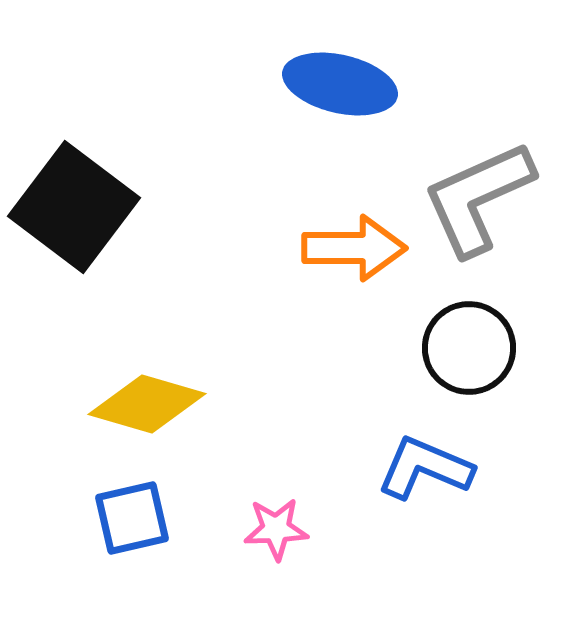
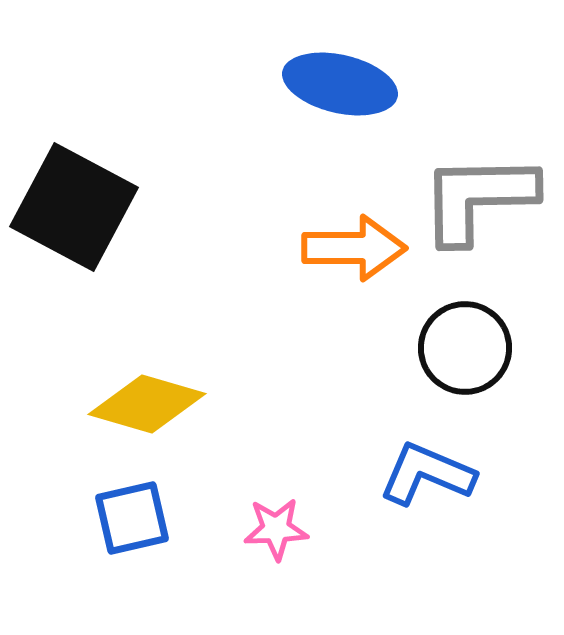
gray L-shape: rotated 23 degrees clockwise
black square: rotated 9 degrees counterclockwise
black circle: moved 4 px left
blue L-shape: moved 2 px right, 6 px down
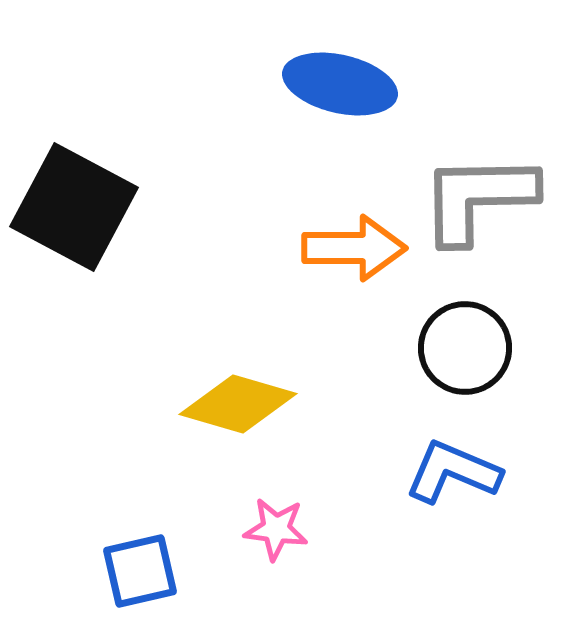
yellow diamond: moved 91 px right
blue L-shape: moved 26 px right, 2 px up
blue square: moved 8 px right, 53 px down
pink star: rotated 10 degrees clockwise
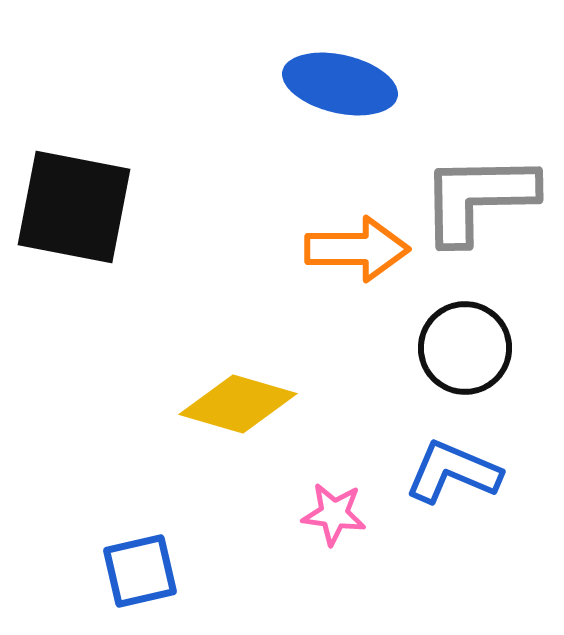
black square: rotated 17 degrees counterclockwise
orange arrow: moved 3 px right, 1 px down
pink star: moved 58 px right, 15 px up
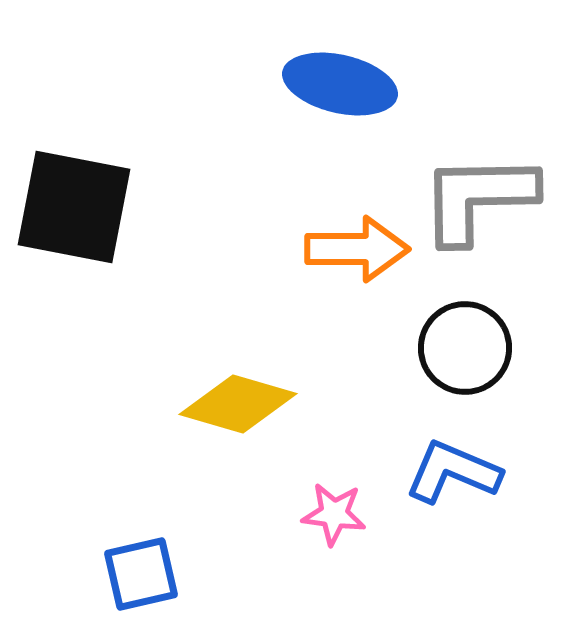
blue square: moved 1 px right, 3 px down
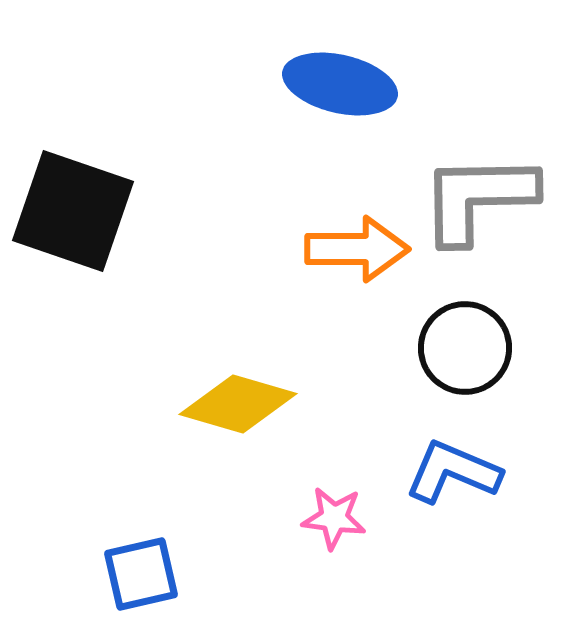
black square: moved 1 px left, 4 px down; rotated 8 degrees clockwise
pink star: moved 4 px down
